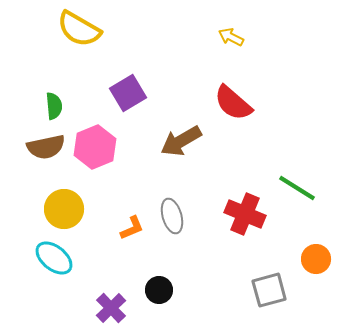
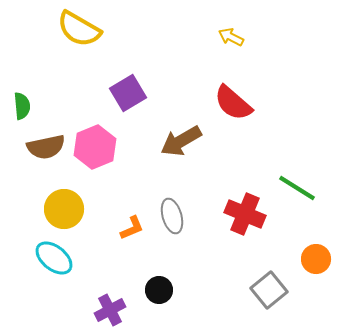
green semicircle: moved 32 px left
gray square: rotated 24 degrees counterclockwise
purple cross: moved 1 px left, 2 px down; rotated 16 degrees clockwise
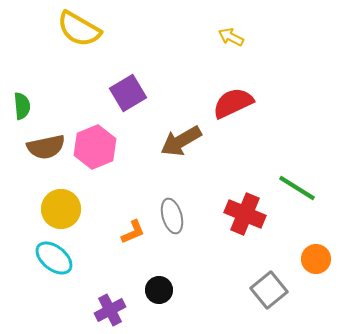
red semicircle: rotated 114 degrees clockwise
yellow circle: moved 3 px left
orange L-shape: moved 1 px right, 4 px down
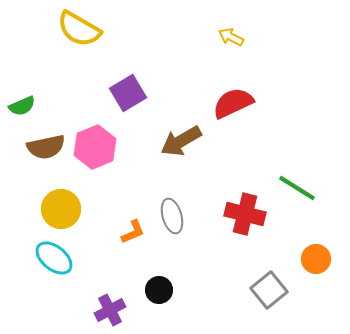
green semicircle: rotated 72 degrees clockwise
red cross: rotated 9 degrees counterclockwise
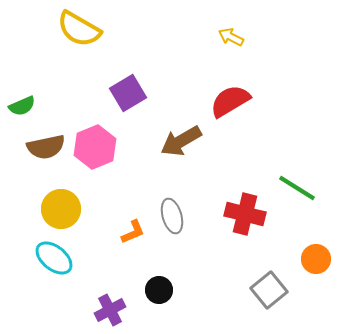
red semicircle: moved 3 px left, 2 px up; rotated 6 degrees counterclockwise
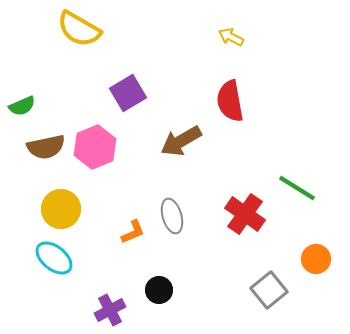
red semicircle: rotated 69 degrees counterclockwise
red cross: rotated 21 degrees clockwise
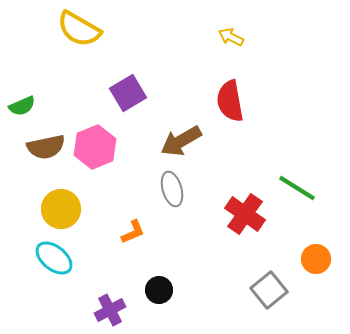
gray ellipse: moved 27 px up
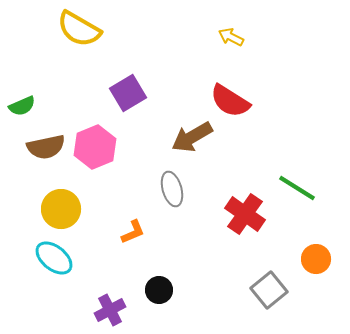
red semicircle: rotated 48 degrees counterclockwise
brown arrow: moved 11 px right, 4 px up
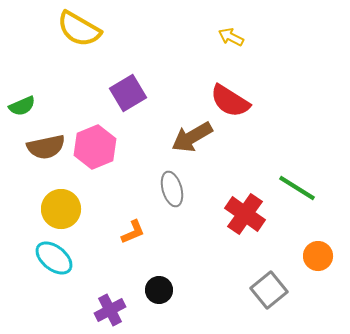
orange circle: moved 2 px right, 3 px up
